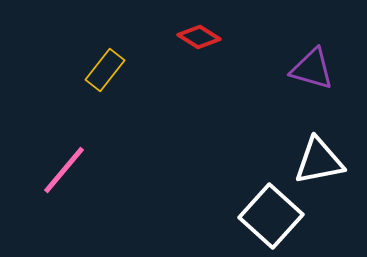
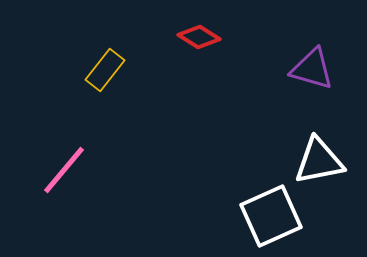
white square: rotated 24 degrees clockwise
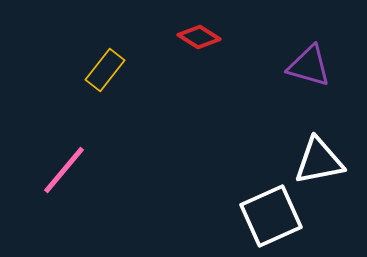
purple triangle: moved 3 px left, 3 px up
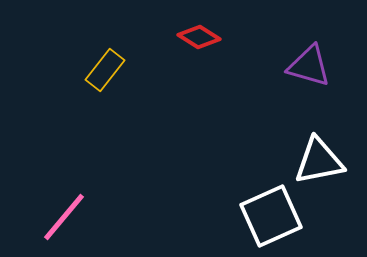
pink line: moved 47 px down
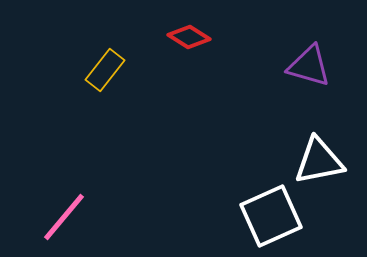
red diamond: moved 10 px left
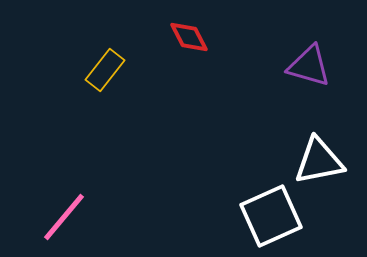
red diamond: rotated 30 degrees clockwise
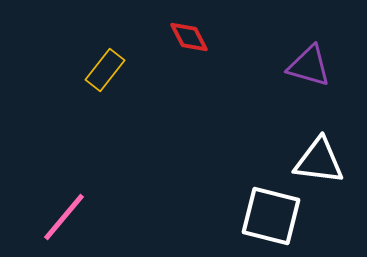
white triangle: rotated 18 degrees clockwise
white square: rotated 38 degrees clockwise
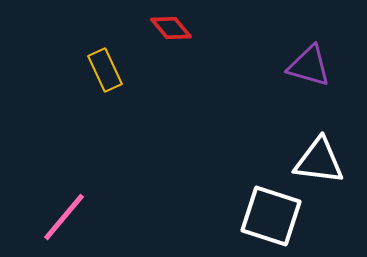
red diamond: moved 18 px left, 9 px up; rotated 12 degrees counterclockwise
yellow rectangle: rotated 63 degrees counterclockwise
white square: rotated 4 degrees clockwise
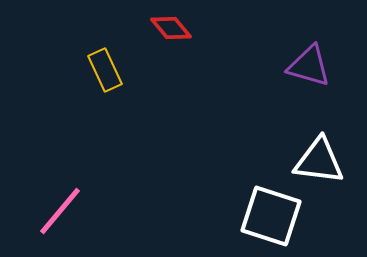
pink line: moved 4 px left, 6 px up
